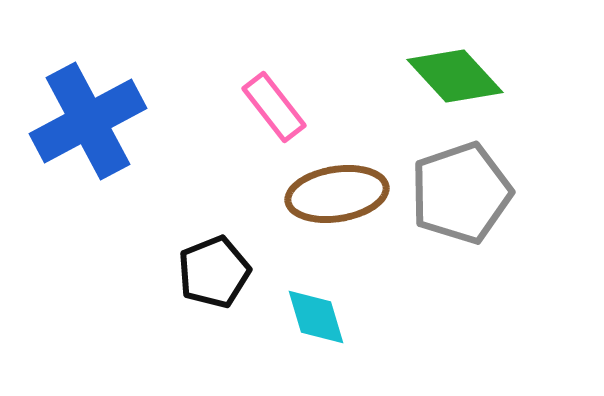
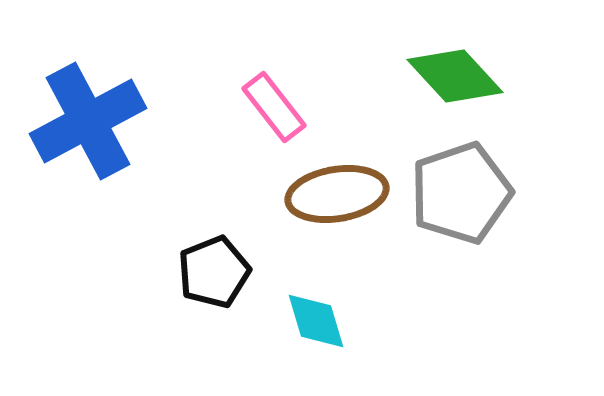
cyan diamond: moved 4 px down
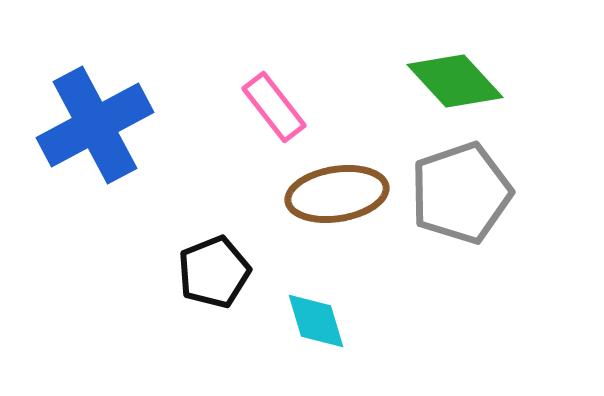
green diamond: moved 5 px down
blue cross: moved 7 px right, 4 px down
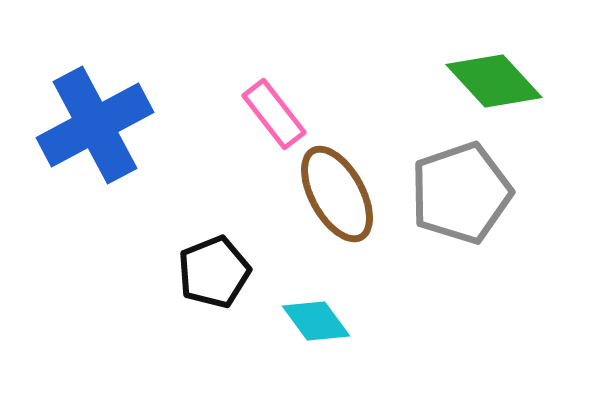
green diamond: moved 39 px right
pink rectangle: moved 7 px down
brown ellipse: rotated 70 degrees clockwise
cyan diamond: rotated 20 degrees counterclockwise
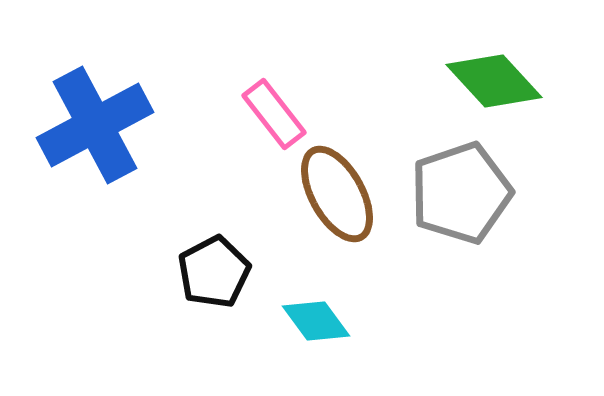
black pentagon: rotated 6 degrees counterclockwise
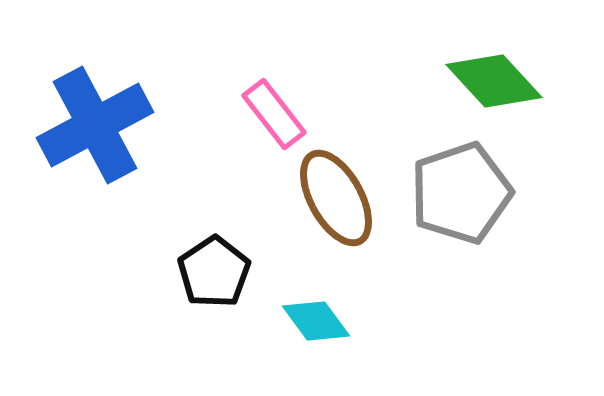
brown ellipse: moved 1 px left, 4 px down
black pentagon: rotated 6 degrees counterclockwise
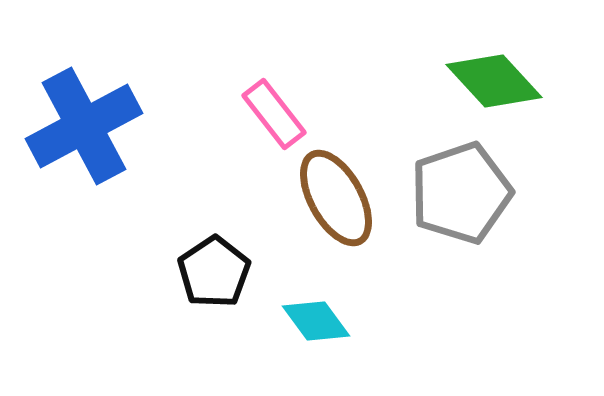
blue cross: moved 11 px left, 1 px down
